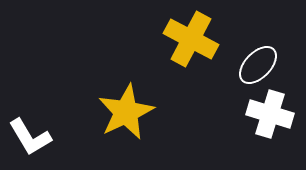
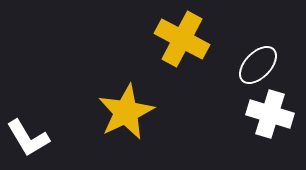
yellow cross: moved 9 px left
white L-shape: moved 2 px left, 1 px down
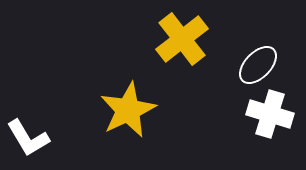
yellow cross: rotated 24 degrees clockwise
yellow star: moved 2 px right, 2 px up
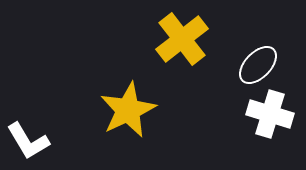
white L-shape: moved 3 px down
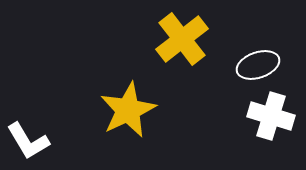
white ellipse: rotated 27 degrees clockwise
white cross: moved 1 px right, 2 px down
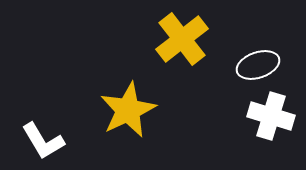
white L-shape: moved 15 px right
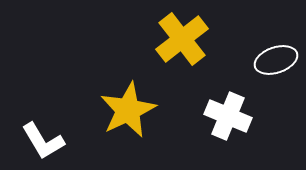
white ellipse: moved 18 px right, 5 px up
white cross: moved 43 px left; rotated 6 degrees clockwise
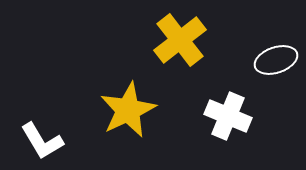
yellow cross: moved 2 px left, 1 px down
white L-shape: moved 1 px left
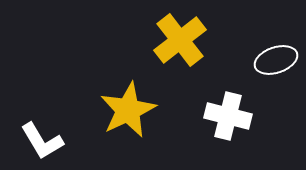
white cross: rotated 9 degrees counterclockwise
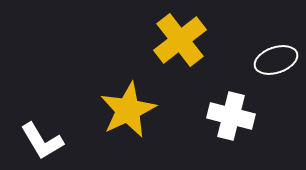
white cross: moved 3 px right
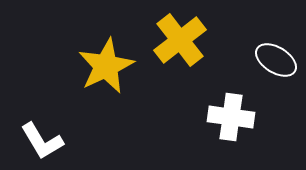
white ellipse: rotated 51 degrees clockwise
yellow star: moved 22 px left, 44 px up
white cross: moved 1 px down; rotated 6 degrees counterclockwise
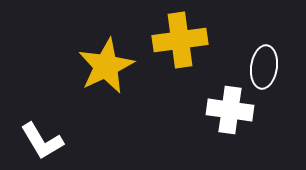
yellow cross: rotated 30 degrees clockwise
white ellipse: moved 12 px left, 7 px down; rotated 66 degrees clockwise
white cross: moved 1 px left, 7 px up
